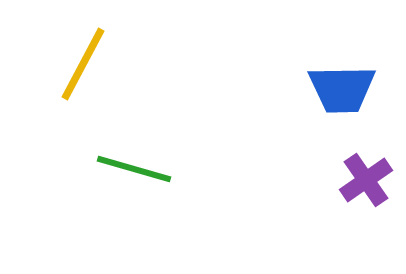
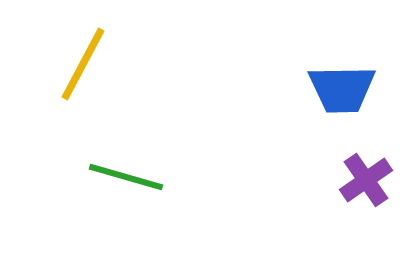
green line: moved 8 px left, 8 px down
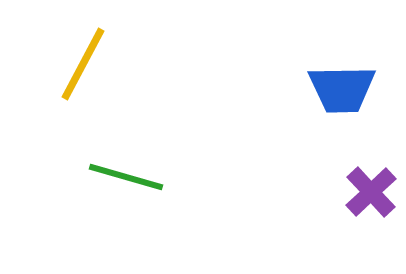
purple cross: moved 5 px right, 12 px down; rotated 8 degrees counterclockwise
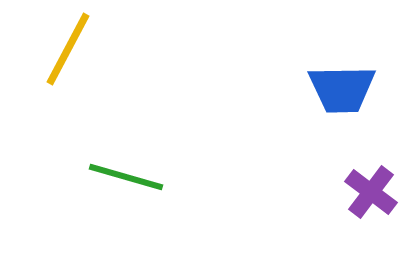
yellow line: moved 15 px left, 15 px up
purple cross: rotated 10 degrees counterclockwise
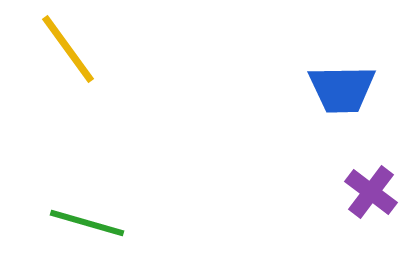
yellow line: rotated 64 degrees counterclockwise
green line: moved 39 px left, 46 px down
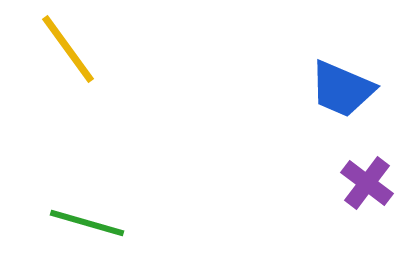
blue trapezoid: rotated 24 degrees clockwise
purple cross: moved 4 px left, 9 px up
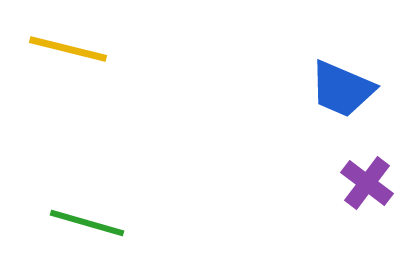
yellow line: rotated 40 degrees counterclockwise
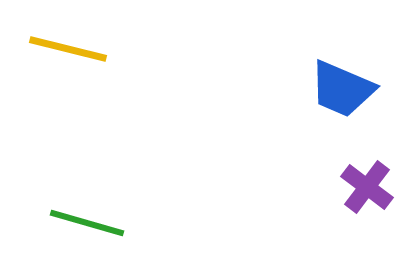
purple cross: moved 4 px down
